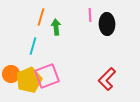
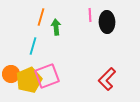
black ellipse: moved 2 px up
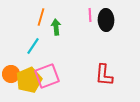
black ellipse: moved 1 px left, 2 px up
cyan line: rotated 18 degrees clockwise
red L-shape: moved 3 px left, 4 px up; rotated 40 degrees counterclockwise
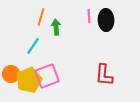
pink line: moved 1 px left, 1 px down
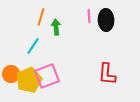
red L-shape: moved 3 px right, 1 px up
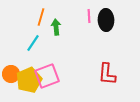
cyan line: moved 3 px up
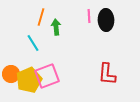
cyan line: rotated 66 degrees counterclockwise
